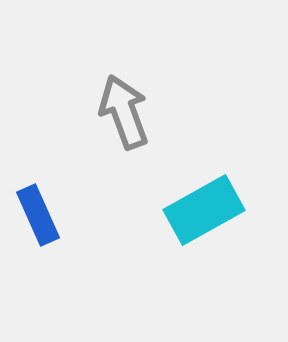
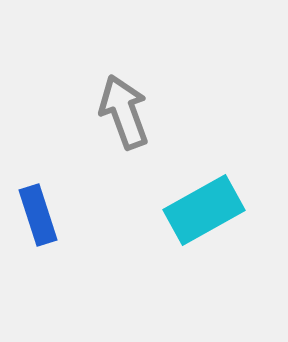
blue rectangle: rotated 6 degrees clockwise
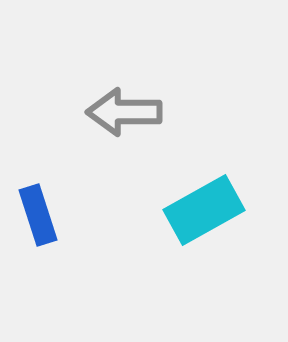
gray arrow: rotated 70 degrees counterclockwise
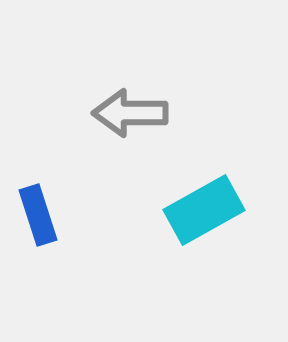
gray arrow: moved 6 px right, 1 px down
